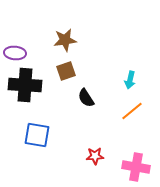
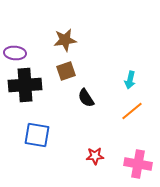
black cross: rotated 8 degrees counterclockwise
pink cross: moved 2 px right, 3 px up
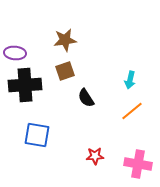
brown square: moved 1 px left
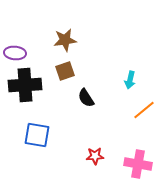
orange line: moved 12 px right, 1 px up
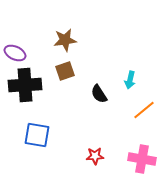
purple ellipse: rotated 20 degrees clockwise
black semicircle: moved 13 px right, 4 px up
pink cross: moved 4 px right, 5 px up
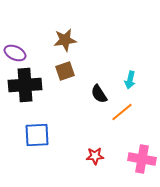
orange line: moved 22 px left, 2 px down
blue square: rotated 12 degrees counterclockwise
